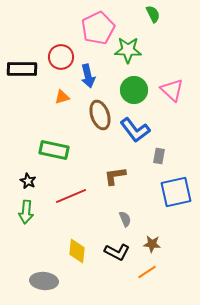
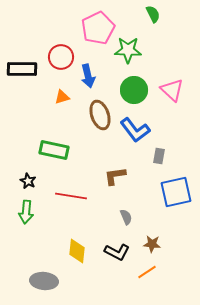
red line: rotated 32 degrees clockwise
gray semicircle: moved 1 px right, 2 px up
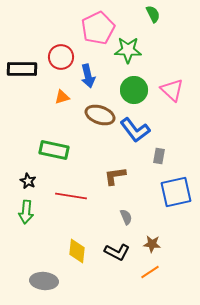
brown ellipse: rotated 52 degrees counterclockwise
orange line: moved 3 px right
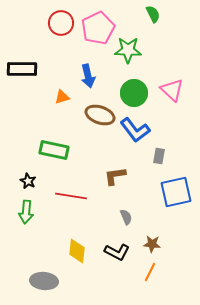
red circle: moved 34 px up
green circle: moved 3 px down
orange line: rotated 30 degrees counterclockwise
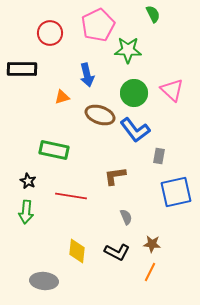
red circle: moved 11 px left, 10 px down
pink pentagon: moved 3 px up
blue arrow: moved 1 px left, 1 px up
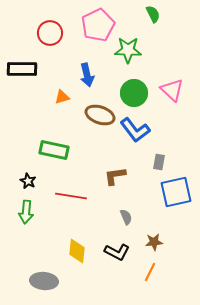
gray rectangle: moved 6 px down
brown star: moved 2 px right, 2 px up; rotated 12 degrees counterclockwise
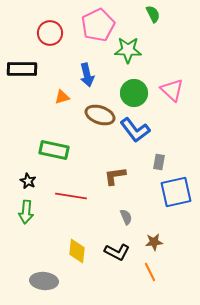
orange line: rotated 54 degrees counterclockwise
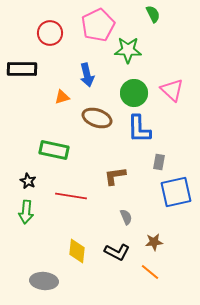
brown ellipse: moved 3 px left, 3 px down
blue L-shape: moved 4 px right, 1 px up; rotated 36 degrees clockwise
orange line: rotated 24 degrees counterclockwise
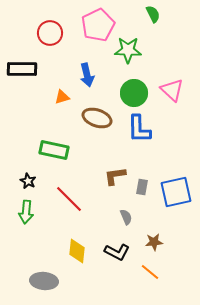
gray rectangle: moved 17 px left, 25 px down
red line: moved 2 px left, 3 px down; rotated 36 degrees clockwise
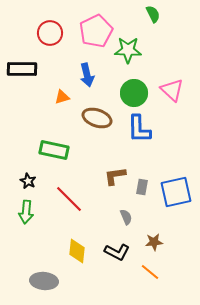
pink pentagon: moved 2 px left, 6 px down
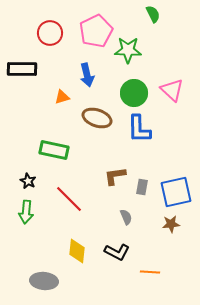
brown star: moved 17 px right, 18 px up
orange line: rotated 36 degrees counterclockwise
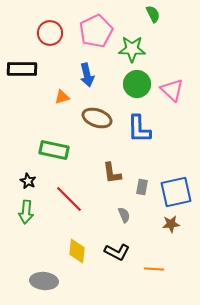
green star: moved 4 px right, 1 px up
green circle: moved 3 px right, 9 px up
brown L-shape: moved 3 px left, 3 px up; rotated 90 degrees counterclockwise
gray semicircle: moved 2 px left, 2 px up
orange line: moved 4 px right, 3 px up
